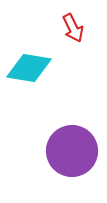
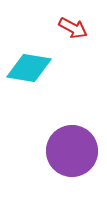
red arrow: rotated 36 degrees counterclockwise
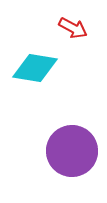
cyan diamond: moved 6 px right
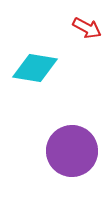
red arrow: moved 14 px right
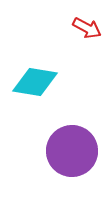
cyan diamond: moved 14 px down
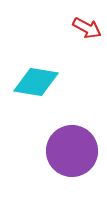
cyan diamond: moved 1 px right
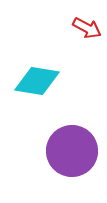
cyan diamond: moved 1 px right, 1 px up
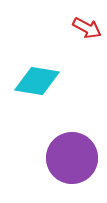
purple circle: moved 7 px down
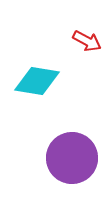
red arrow: moved 13 px down
